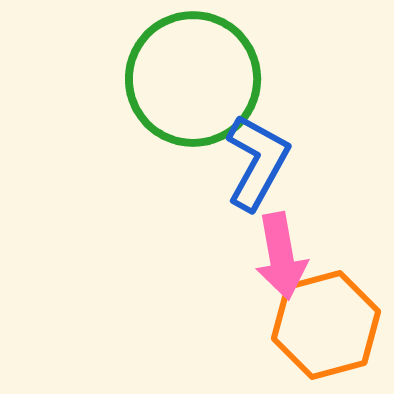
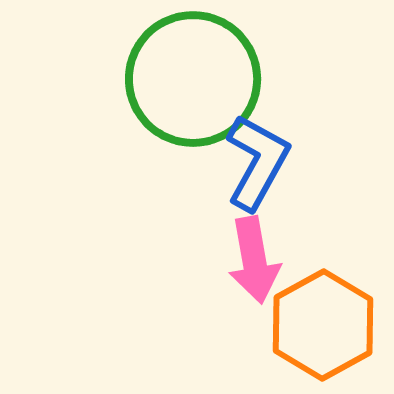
pink arrow: moved 27 px left, 4 px down
orange hexagon: moved 3 px left; rotated 14 degrees counterclockwise
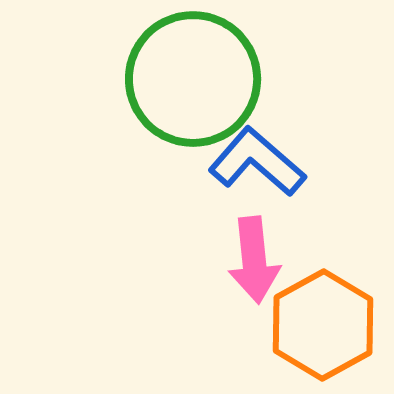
blue L-shape: rotated 78 degrees counterclockwise
pink arrow: rotated 4 degrees clockwise
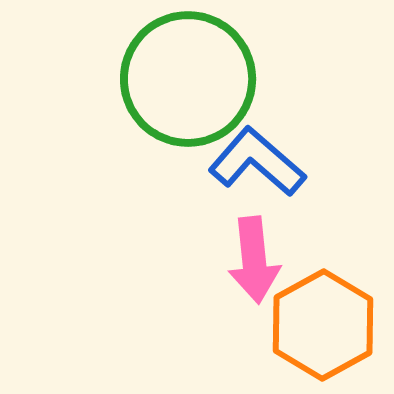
green circle: moved 5 px left
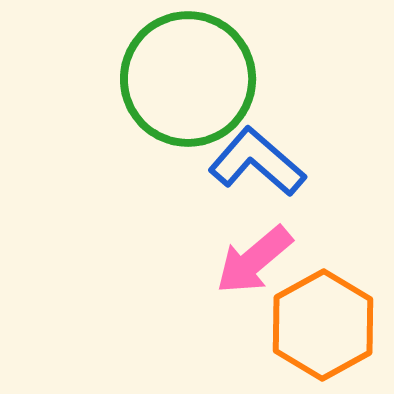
pink arrow: rotated 56 degrees clockwise
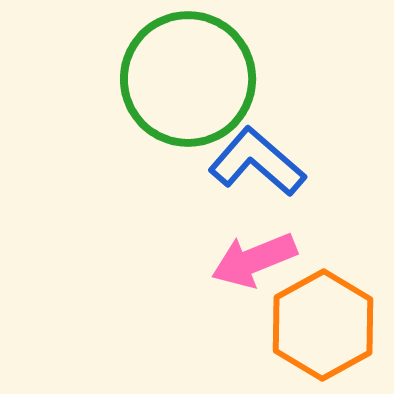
pink arrow: rotated 18 degrees clockwise
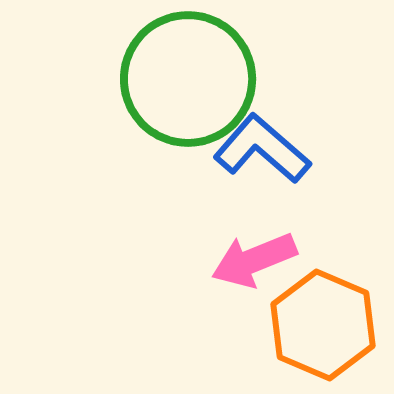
blue L-shape: moved 5 px right, 13 px up
orange hexagon: rotated 8 degrees counterclockwise
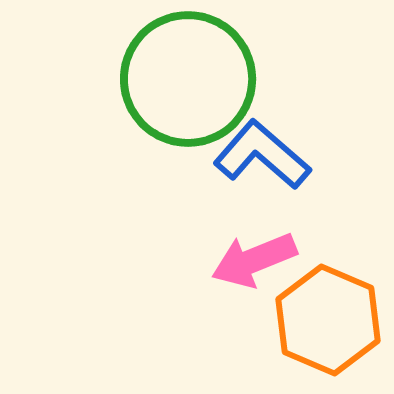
blue L-shape: moved 6 px down
orange hexagon: moved 5 px right, 5 px up
